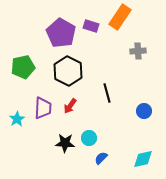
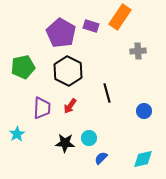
purple trapezoid: moved 1 px left
cyan star: moved 15 px down
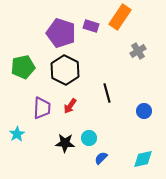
purple pentagon: rotated 12 degrees counterclockwise
gray cross: rotated 28 degrees counterclockwise
black hexagon: moved 3 px left, 1 px up
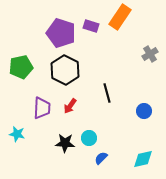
gray cross: moved 12 px right, 3 px down
green pentagon: moved 2 px left
cyan star: rotated 28 degrees counterclockwise
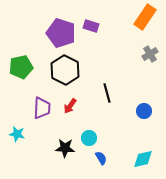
orange rectangle: moved 25 px right
black star: moved 5 px down
blue semicircle: rotated 104 degrees clockwise
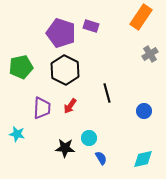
orange rectangle: moved 4 px left
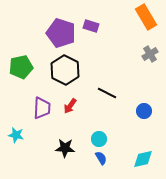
orange rectangle: moved 5 px right; rotated 65 degrees counterclockwise
black line: rotated 48 degrees counterclockwise
cyan star: moved 1 px left, 1 px down
cyan circle: moved 10 px right, 1 px down
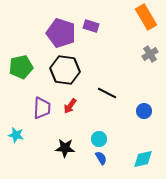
black hexagon: rotated 20 degrees counterclockwise
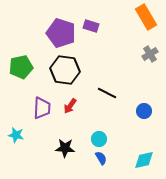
cyan diamond: moved 1 px right, 1 px down
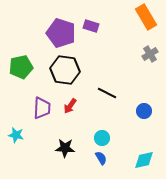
cyan circle: moved 3 px right, 1 px up
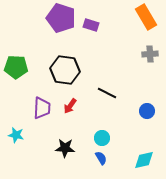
purple rectangle: moved 1 px up
purple pentagon: moved 15 px up
gray cross: rotated 28 degrees clockwise
green pentagon: moved 5 px left; rotated 15 degrees clockwise
blue circle: moved 3 px right
